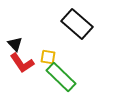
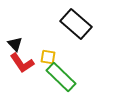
black rectangle: moved 1 px left
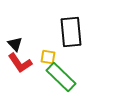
black rectangle: moved 5 px left, 8 px down; rotated 44 degrees clockwise
red L-shape: moved 2 px left
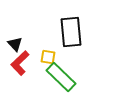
red L-shape: rotated 80 degrees clockwise
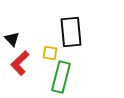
black triangle: moved 3 px left, 5 px up
yellow square: moved 2 px right, 4 px up
green rectangle: rotated 60 degrees clockwise
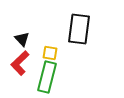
black rectangle: moved 8 px right, 3 px up; rotated 12 degrees clockwise
black triangle: moved 10 px right
green rectangle: moved 14 px left
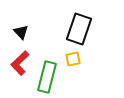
black rectangle: rotated 12 degrees clockwise
black triangle: moved 1 px left, 7 px up
yellow square: moved 23 px right, 6 px down; rotated 21 degrees counterclockwise
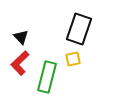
black triangle: moved 5 px down
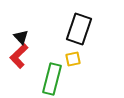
red L-shape: moved 1 px left, 7 px up
green rectangle: moved 5 px right, 2 px down
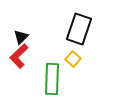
black triangle: rotated 28 degrees clockwise
yellow square: rotated 35 degrees counterclockwise
green rectangle: rotated 12 degrees counterclockwise
